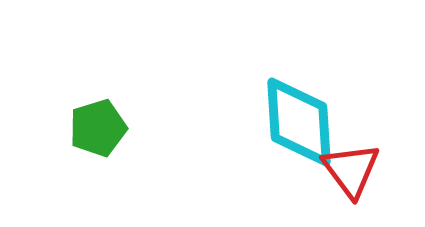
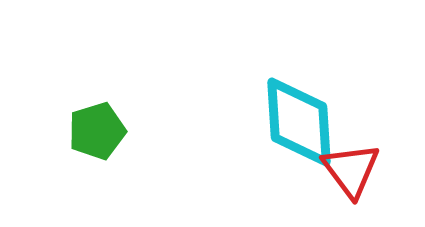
green pentagon: moved 1 px left, 3 px down
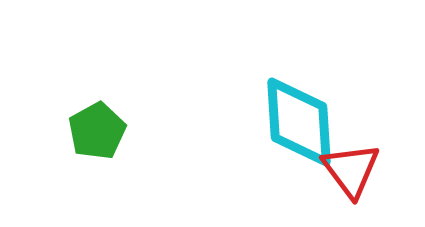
green pentagon: rotated 12 degrees counterclockwise
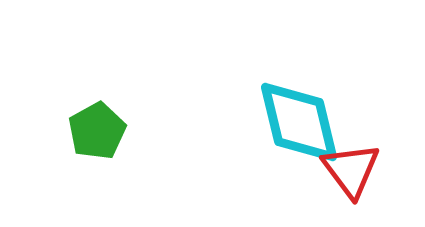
cyan diamond: rotated 10 degrees counterclockwise
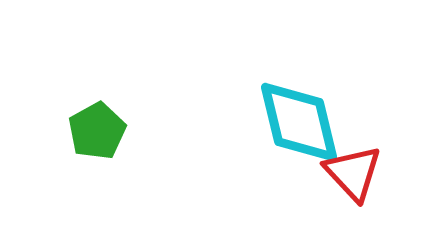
red triangle: moved 2 px right, 3 px down; rotated 6 degrees counterclockwise
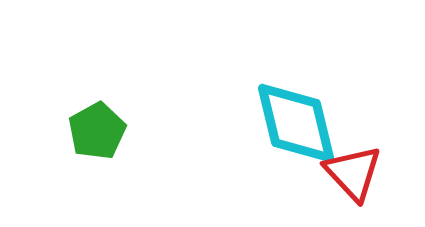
cyan diamond: moved 3 px left, 1 px down
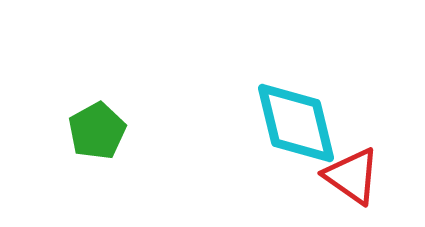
red triangle: moved 1 px left, 3 px down; rotated 12 degrees counterclockwise
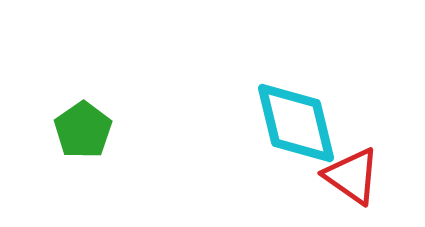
green pentagon: moved 14 px left, 1 px up; rotated 6 degrees counterclockwise
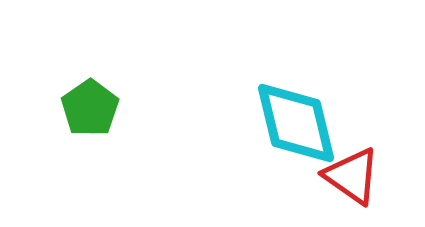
green pentagon: moved 7 px right, 22 px up
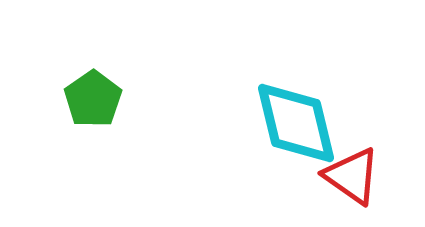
green pentagon: moved 3 px right, 9 px up
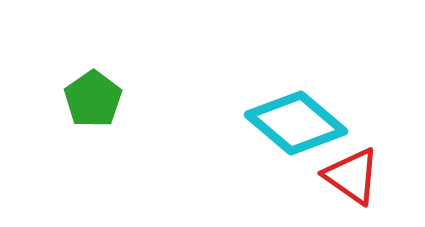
cyan diamond: rotated 36 degrees counterclockwise
